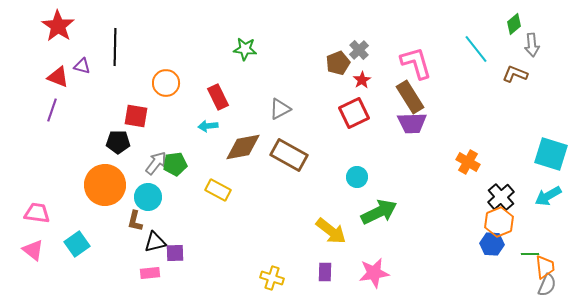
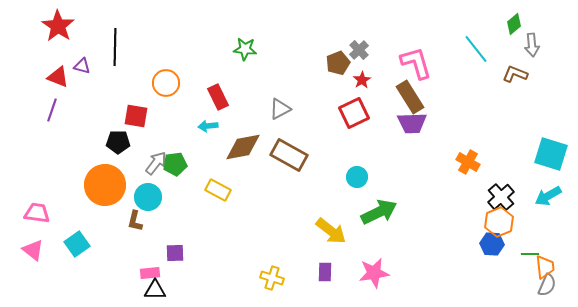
black triangle at (155, 242): moved 48 px down; rotated 15 degrees clockwise
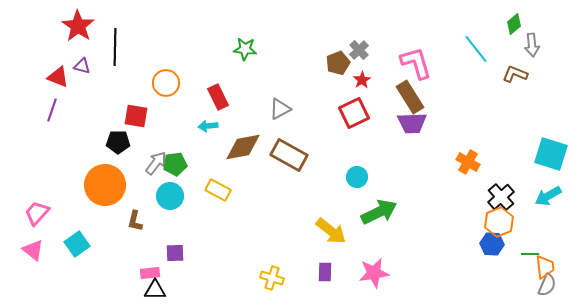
red star at (58, 26): moved 20 px right
cyan circle at (148, 197): moved 22 px right, 1 px up
pink trapezoid at (37, 213): rotated 56 degrees counterclockwise
